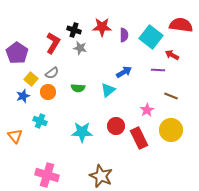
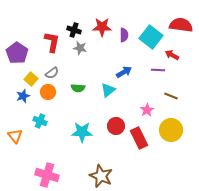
red L-shape: moved 1 px left, 1 px up; rotated 20 degrees counterclockwise
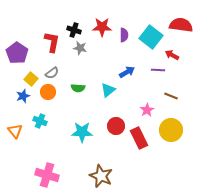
blue arrow: moved 3 px right
orange triangle: moved 5 px up
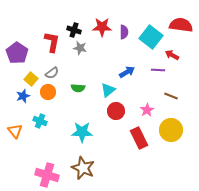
purple semicircle: moved 3 px up
red circle: moved 15 px up
brown star: moved 18 px left, 8 px up
